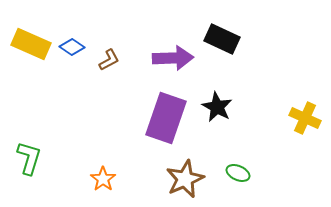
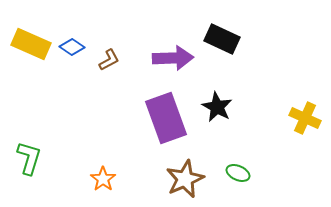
purple rectangle: rotated 39 degrees counterclockwise
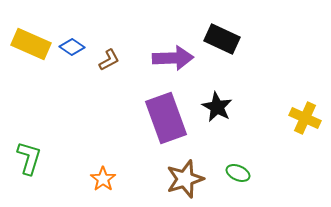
brown star: rotated 6 degrees clockwise
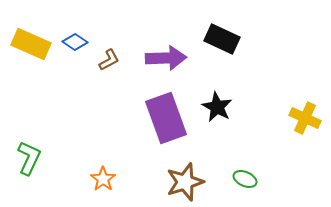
blue diamond: moved 3 px right, 5 px up
purple arrow: moved 7 px left
green L-shape: rotated 8 degrees clockwise
green ellipse: moved 7 px right, 6 px down
brown star: moved 3 px down
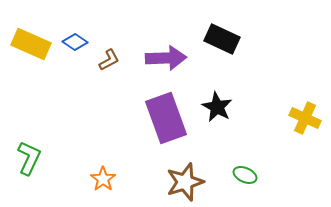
green ellipse: moved 4 px up
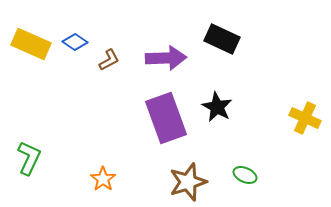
brown star: moved 3 px right
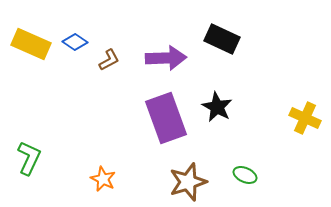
orange star: rotated 10 degrees counterclockwise
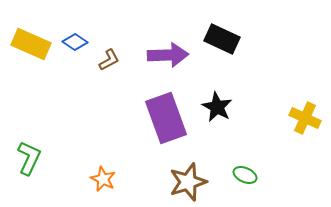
purple arrow: moved 2 px right, 3 px up
